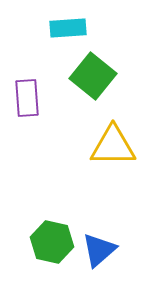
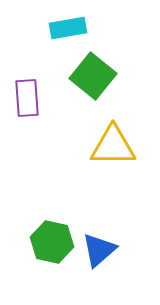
cyan rectangle: rotated 6 degrees counterclockwise
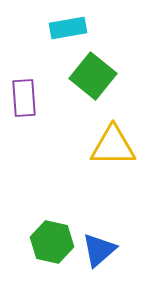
purple rectangle: moved 3 px left
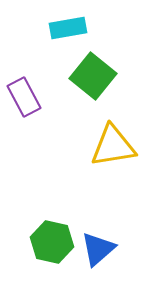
purple rectangle: moved 1 px up; rotated 24 degrees counterclockwise
yellow triangle: rotated 9 degrees counterclockwise
blue triangle: moved 1 px left, 1 px up
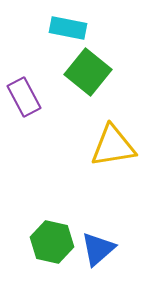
cyan rectangle: rotated 21 degrees clockwise
green square: moved 5 px left, 4 px up
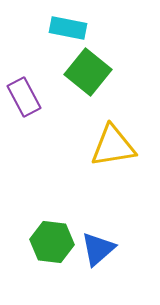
green hexagon: rotated 6 degrees counterclockwise
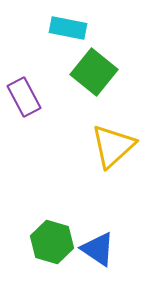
green square: moved 6 px right
yellow triangle: rotated 33 degrees counterclockwise
green hexagon: rotated 9 degrees clockwise
blue triangle: rotated 45 degrees counterclockwise
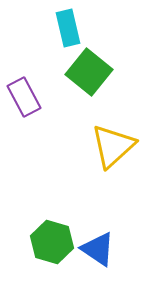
cyan rectangle: rotated 66 degrees clockwise
green square: moved 5 px left
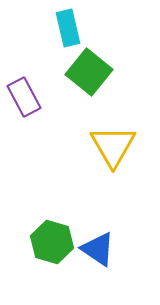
yellow triangle: rotated 18 degrees counterclockwise
